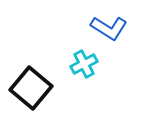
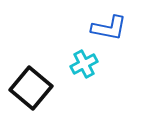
blue L-shape: rotated 21 degrees counterclockwise
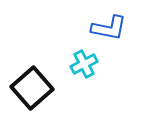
black square: moved 1 px right; rotated 9 degrees clockwise
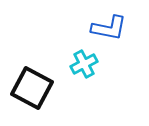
black square: rotated 21 degrees counterclockwise
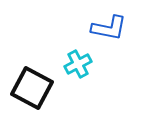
cyan cross: moved 6 px left
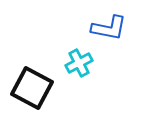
cyan cross: moved 1 px right, 1 px up
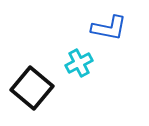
black square: rotated 12 degrees clockwise
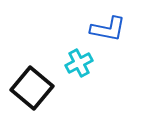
blue L-shape: moved 1 px left, 1 px down
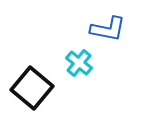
cyan cross: rotated 24 degrees counterclockwise
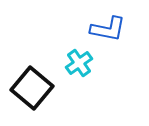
cyan cross: rotated 16 degrees clockwise
